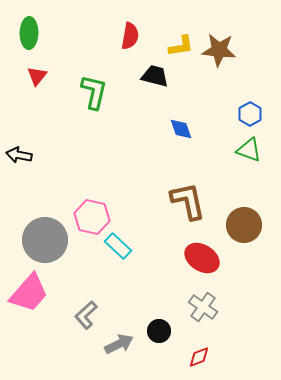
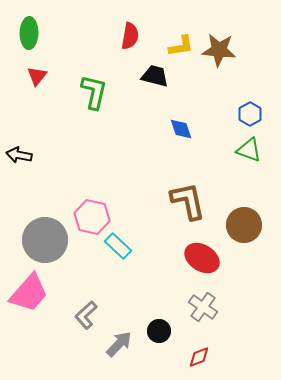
gray arrow: rotated 20 degrees counterclockwise
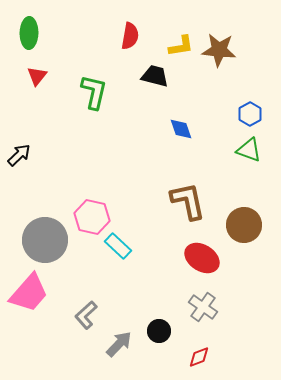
black arrow: rotated 125 degrees clockwise
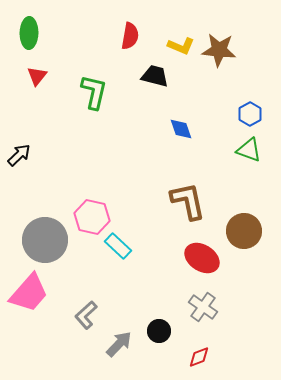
yellow L-shape: rotated 32 degrees clockwise
brown circle: moved 6 px down
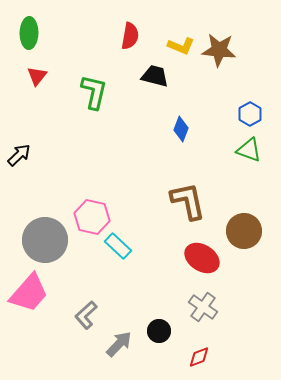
blue diamond: rotated 40 degrees clockwise
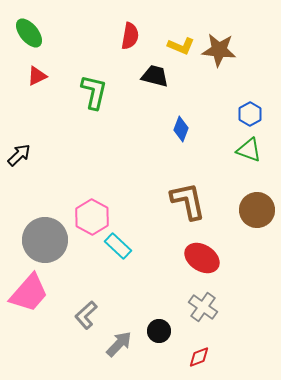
green ellipse: rotated 40 degrees counterclockwise
red triangle: rotated 25 degrees clockwise
pink hexagon: rotated 16 degrees clockwise
brown circle: moved 13 px right, 21 px up
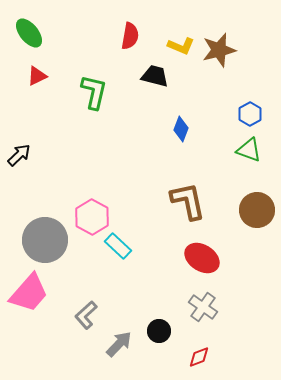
brown star: rotated 20 degrees counterclockwise
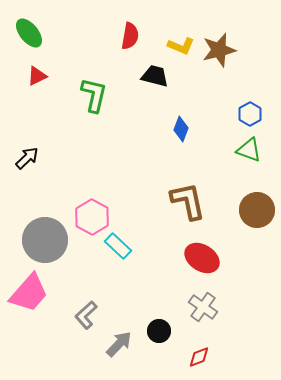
green L-shape: moved 3 px down
black arrow: moved 8 px right, 3 px down
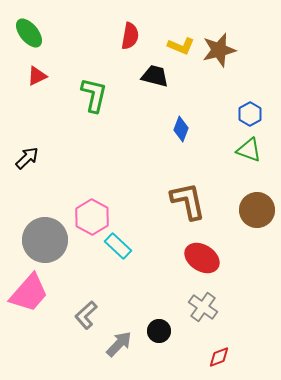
red diamond: moved 20 px right
